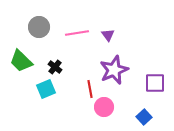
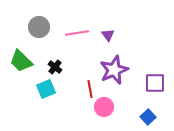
blue square: moved 4 px right
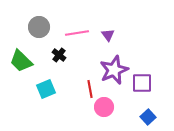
black cross: moved 4 px right, 12 px up
purple square: moved 13 px left
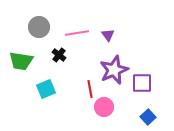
green trapezoid: rotated 35 degrees counterclockwise
